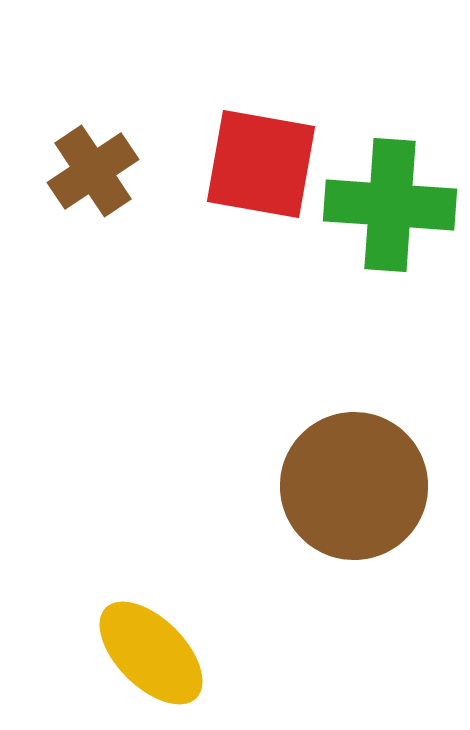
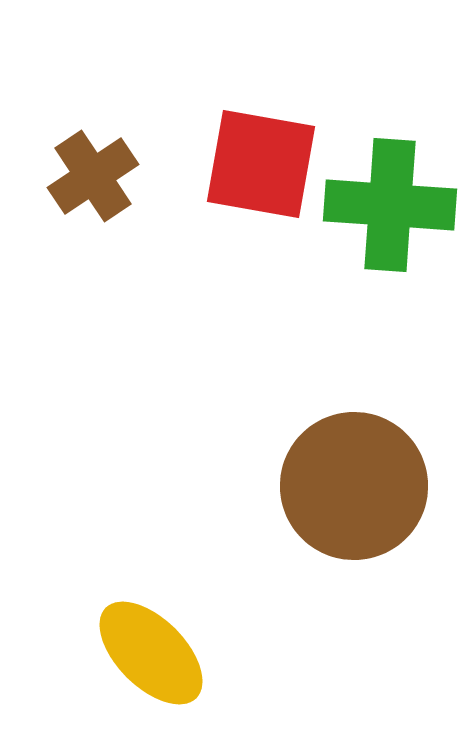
brown cross: moved 5 px down
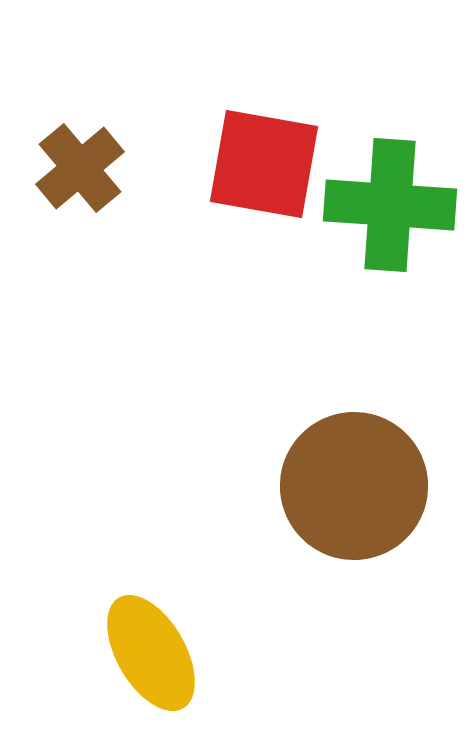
red square: moved 3 px right
brown cross: moved 13 px left, 8 px up; rotated 6 degrees counterclockwise
yellow ellipse: rotated 15 degrees clockwise
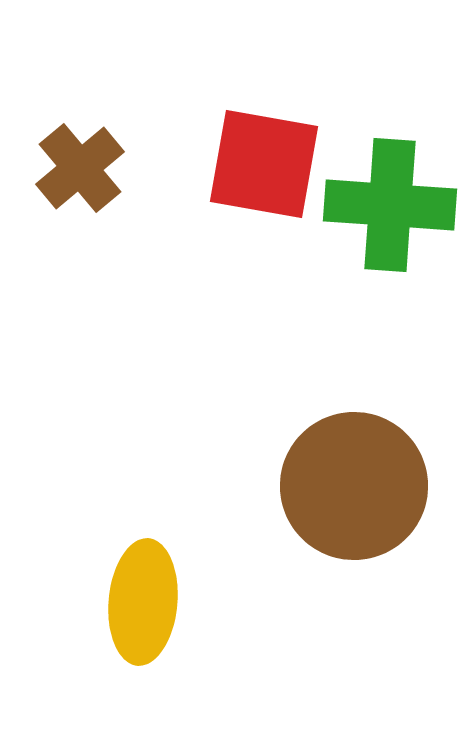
yellow ellipse: moved 8 px left, 51 px up; rotated 35 degrees clockwise
